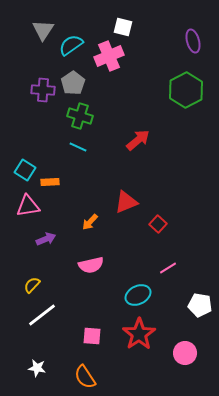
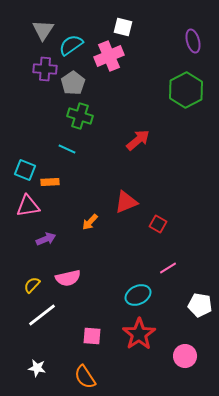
purple cross: moved 2 px right, 21 px up
cyan line: moved 11 px left, 2 px down
cyan square: rotated 10 degrees counterclockwise
red square: rotated 12 degrees counterclockwise
pink semicircle: moved 23 px left, 13 px down
pink circle: moved 3 px down
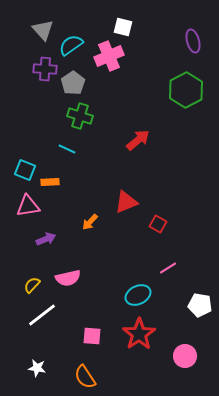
gray triangle: rotated 15 degrees counterclockwise
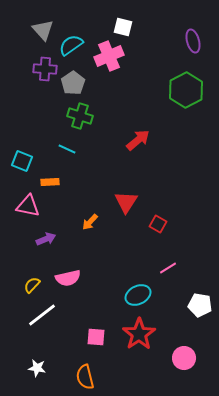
cyan square: moved 3 px left, 9 px up
red triangle: rotated 35 degrees counterclockwise
pink triangle: rotated 20 degrees clockwise
pink square: moved 4 px right, 1 px down
pink circle: moved 1 px left, 2 px down
orange semicircle: rotated 20 degrees clockwise
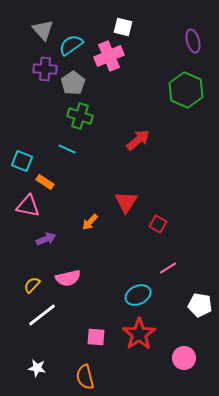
green hexagon: rotated 8 degrees counterclockwise
orange rectangle: moved 5 px left; rotated 36 degrees clockwise
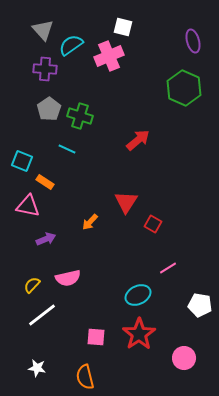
gray pentagon: moved 24 px left, 26 px down
green hexagon: moved 2 px left, 2 px up
red square: moved 5 px left
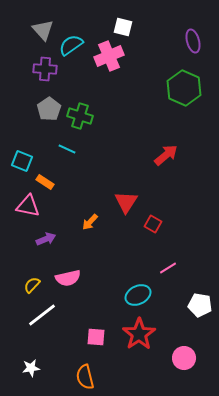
red arrow: moved 28 px right, 15 px down
white star: moved 6 px left; rotated 18 degrees counterclockwise
